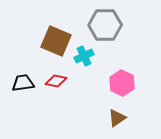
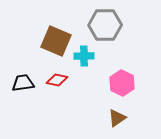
cyan cross: rotated 24 degrees clockwise
red diamond: moved 1 px right, 1 px up
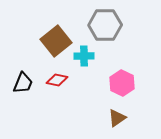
brown square: rotated 28 degrees clockwise
black trapezoid: rotated 120 degrees clockwise
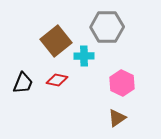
gray hexagon: moved 2 px right, 2 px down
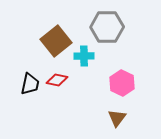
black trapezoid: moved 7 px right, 1 px down; rotated 10 degrees counterclockwise
brown triangle: rotated 18 degrees counterclockwise
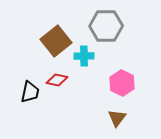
gray hexagon: moved 1 px left, 1 px up
black trapezoid: moved 8 px down
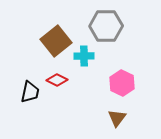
red diamond: rotated 15 degrees clockwise
